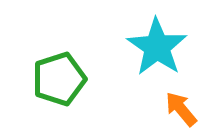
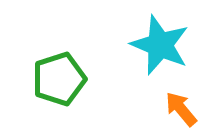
cyan star: moved 3 px right, 2 px up; rotated 12 degrees counterclockwise
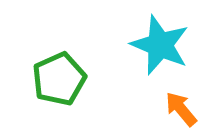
green pentagon: rotated 6 degrees counterclockwise
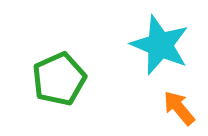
orange arrow: moved 2 px left, 1 px up
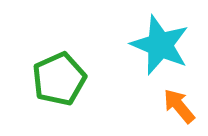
orange arrow: moved 2 px up
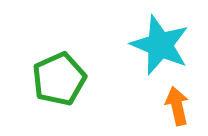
orange arrow: moved 2 px left; rotated 27 degrees clockwise
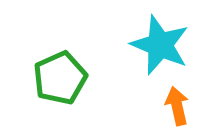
green pentagon: moved 1 px right, 1 px up
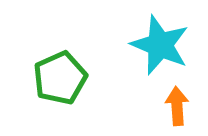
orange arrow: rotated 9 degrees clockwise
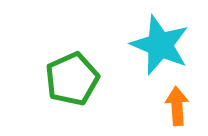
green pentagon: moved 12 px right, 1 px down
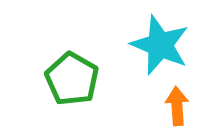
green pentagon: rotated 18 degrees counterclockwise
